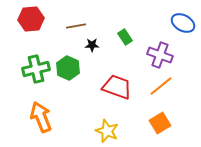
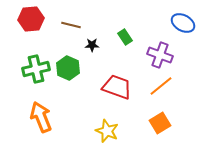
brown line: moved 5 px left, 1 px up; rotated 24 degrees clockwise
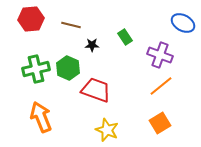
red trapezoid: moved 21 px left, 3 px down
yellow star: moved 1 px up
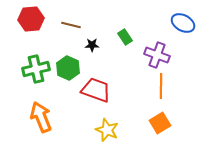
purple cross: moved 3 px left
orange line: rotated 50 degrees counterclockwise
